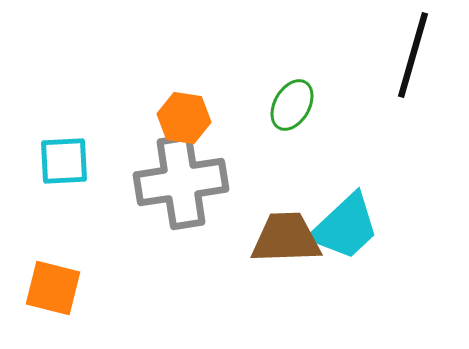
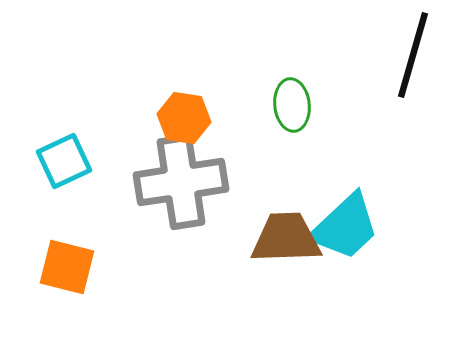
green ellipse: rotated 36 degrees counterclockwise
cyan square: rotated 22 degrees counterclockwise
orange square: moved 14 px right, 21 px up
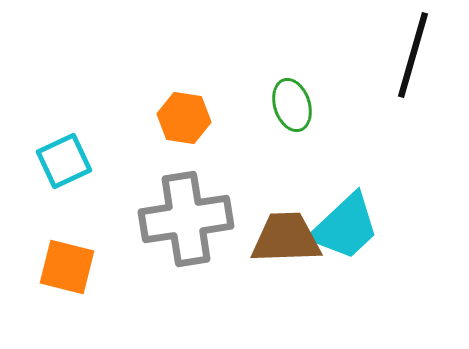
green ellipse: rotated 12 degrees counterclockwise
gray cross: moved 5 px right, 37 px down
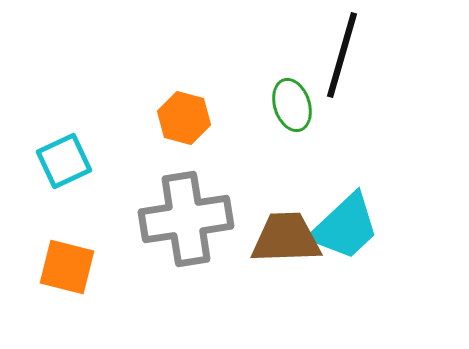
black line: moved 71 px left
orange hexagon: rotated 6 degrees clockwise
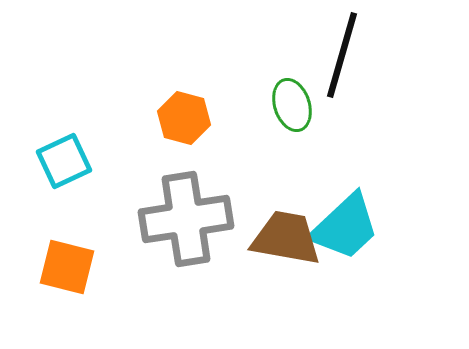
brown trapezoid: rotated 12 degrees clockwise
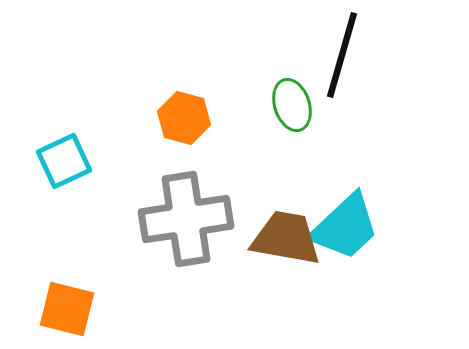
orange square: moved 42 px down
